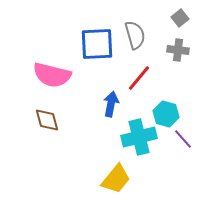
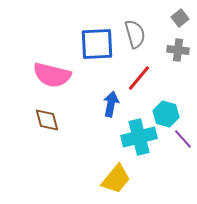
gray semicircle: moved 1 px up
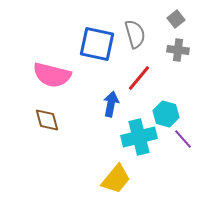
gray square: moved 4 px left, 1 px down
blue square: rotated 15 degrees clockwise
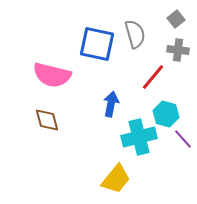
red line: moved 14 px right, 1 px up
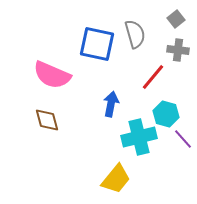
pink semicircle: rotated 9 degrees clockwise
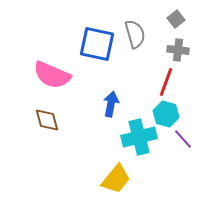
red line: moved 13 px right, 5 px down; rotated 20 degrees counterclockwise
